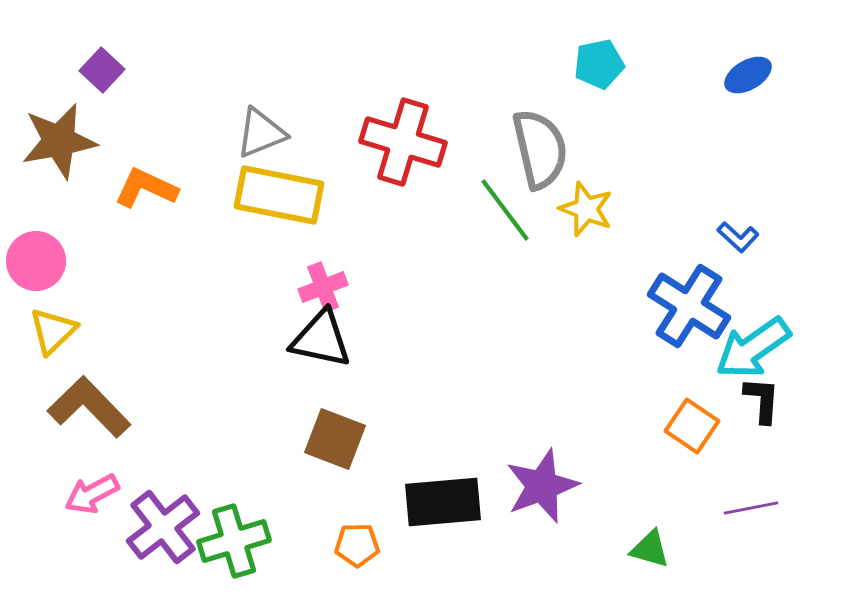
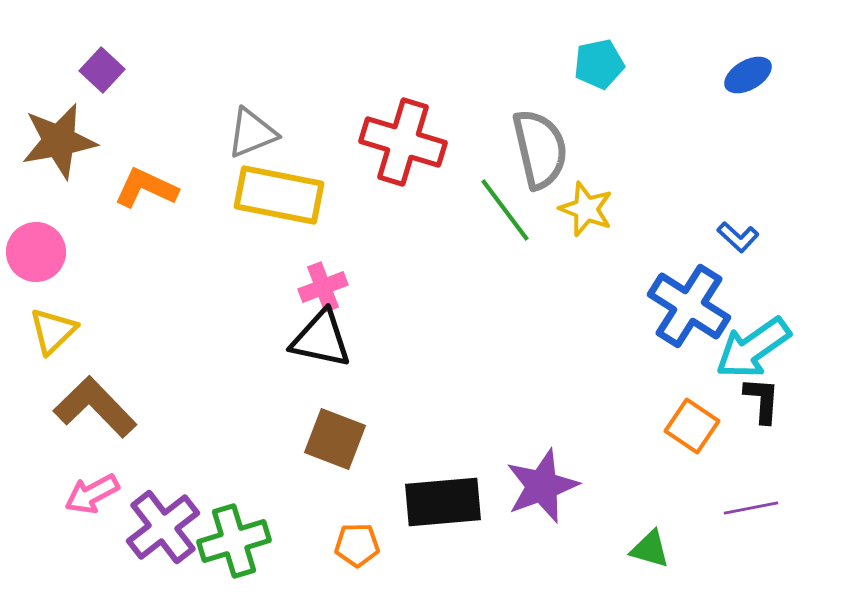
gray triangle: moved 9 px left
pink circle: moved 9 px up
brown L-shape: moved 6 px right
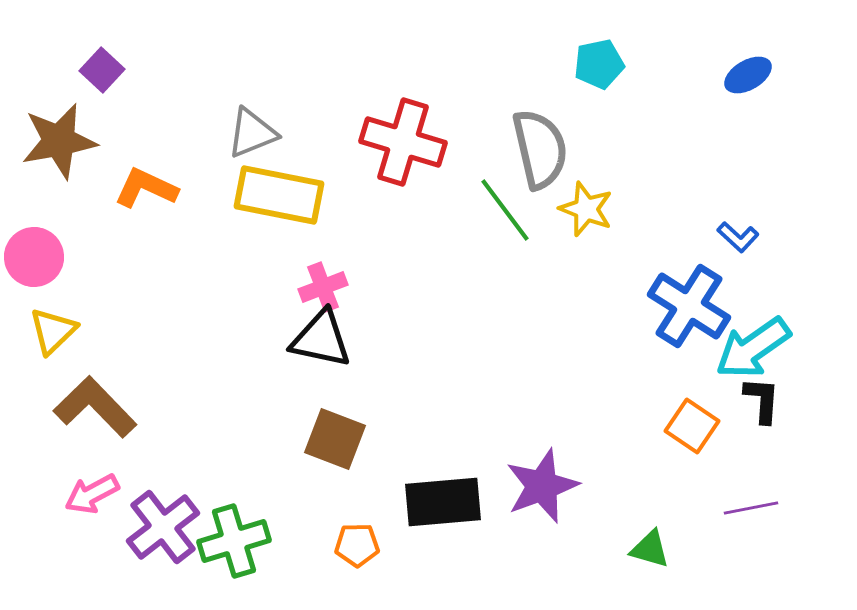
pink circle: moved 2 px left, 5 px down
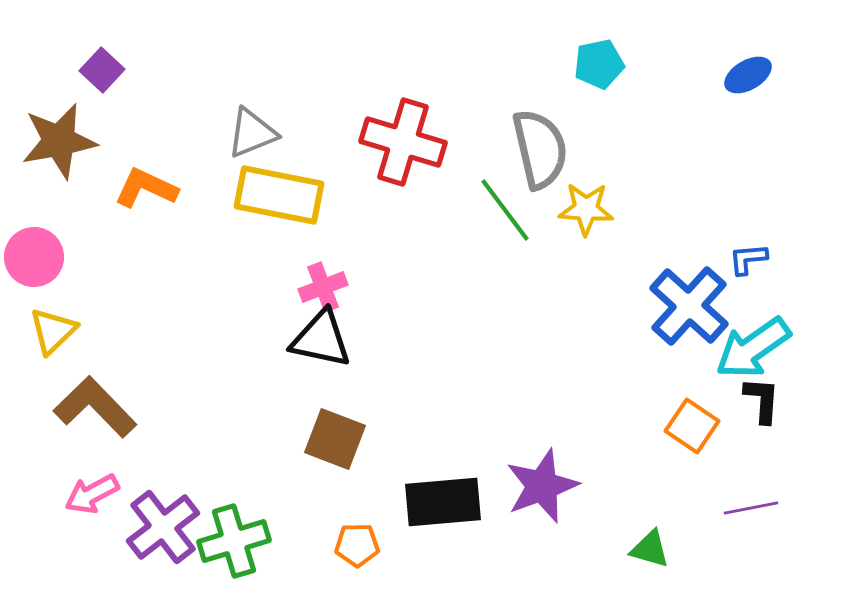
yellow star: rotated 18 degrees counterclockwise
blue L-shape: moved 10 px right, 22 px down; rotated 132 degrees clockwise
blue cross: rotated 10 degrees clockwise
